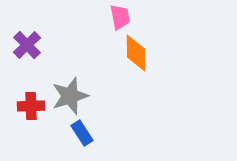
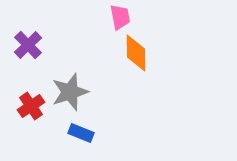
purple cross: moved 1 px right
gray star: moved 4 px up
red cross: rotated 32 degrees counterclockwise
blue rectangle: moved 1 px left; rotated 35 degrees counterclockwise
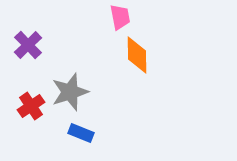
orange diamond: moved 1 px right, 2 px down
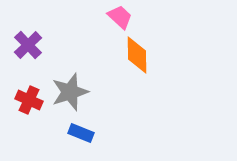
pink trapezoid: rotated 36 degrees counterclockwise
red cross: moved 2 px left, 6 px up; rotated 32 degrees counterclockwise
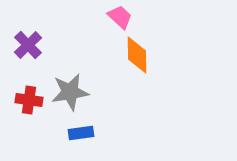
gray star: rotated 9 degrees clockwise
red cross: rotated 16 degrees counterclockwise
blue rectangle: rotated 30 degrees counterclockwise
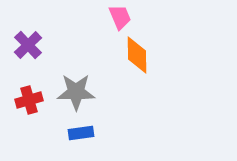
pink trapezoid: rotated 24 degrees clockwise
gray star: moved 6 px right; rotated 9 degrees clockwise
red cross: rotated 24 degrees counterclockwise
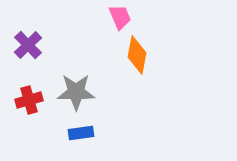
orange diamond: rotated 12 degrees clockwise
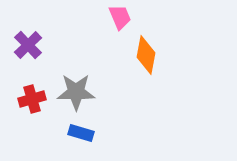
orange diamond: moved 9 px right
red cross: moved 3 px right, 1 px up
blue rectangle: rotated 25 degrees clockwise
